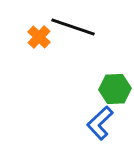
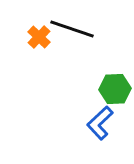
black line: moved 1 px left, 2 px down
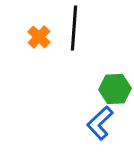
black line: moved 2 px right, 1 px up; rotated 75 degrees clockwise
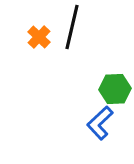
black line: moved 2 px left, 1 px up; rotated 9 degrees clockwise
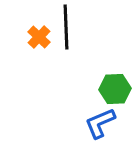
black line: moved 6 px left; rotated 15 degrees counterclockwise
blue L-shape: rotated 20 degrees clockwise
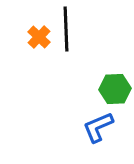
black line: moved 2 px down
blue L-shape: moved 2 px left, 4 px down
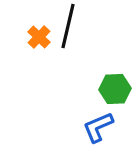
black line: moved 2 px right, 3 px up; rotated 15 degrees clockwise
